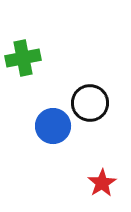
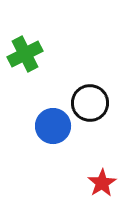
green cross: moved 2 px right, 4 px up; rotated 16 degrees counterclockwise
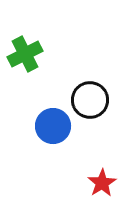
black circle: moved 3 px up
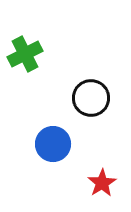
black circle: moved 1 px right, 2 px up
blue circle: moved 18 px down
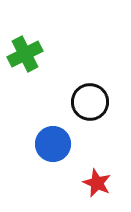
black circle: moved 1 px left, 4 px down
red star: moved 5 px left; rotated 16 degrees counterclockwise
